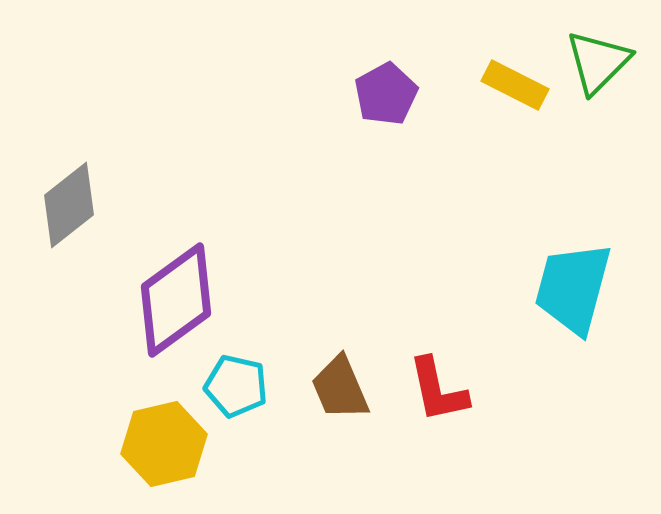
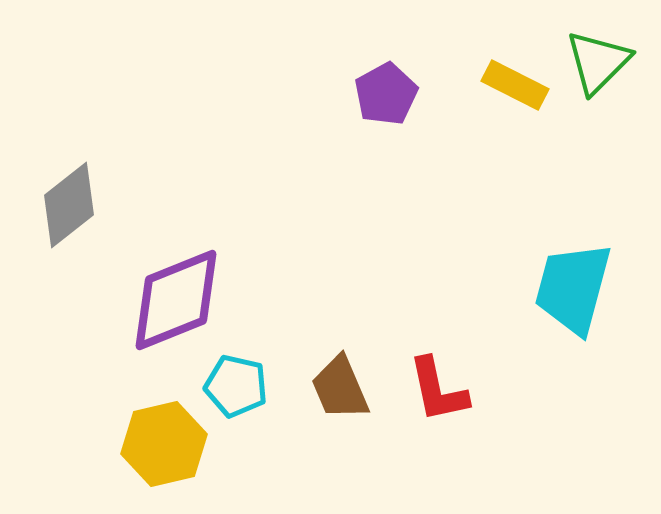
purple diamond: rotated 14 degrees clockwise
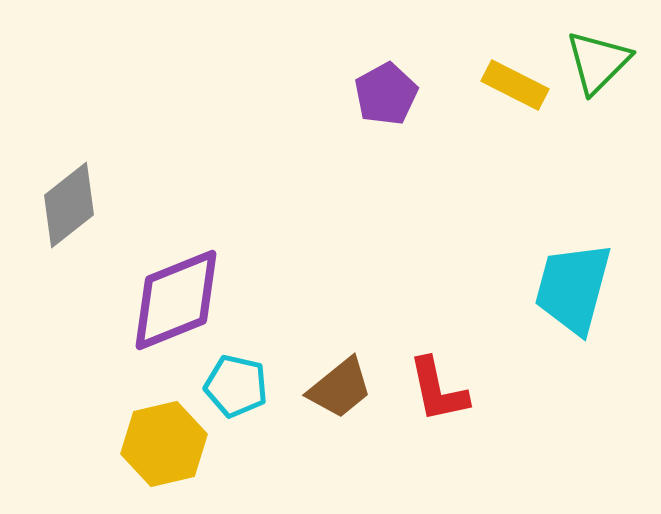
brown trapezoid: rotated 106 degrees counterclockwise
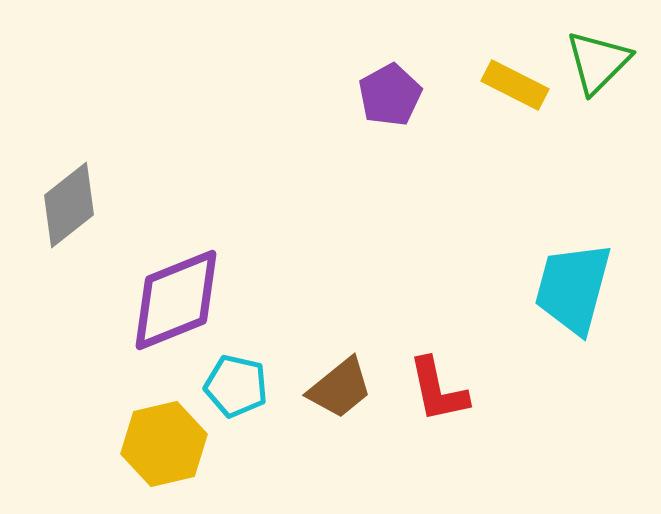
purple pentagon: moved 4 px right, 1 px down
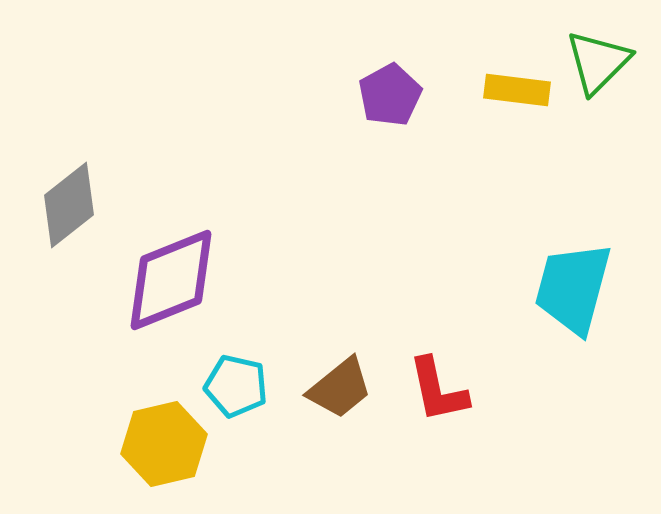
yellow rectangle: moved 2 px right, 5 px down; rotated 20 degrees counterclockwise
purple diamond: moved 5 px left, 20 px up
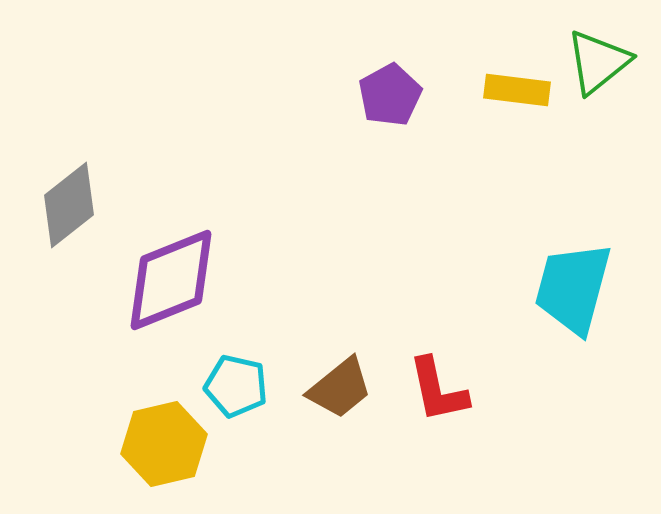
green triangle: rotated 6 degrees clockwise
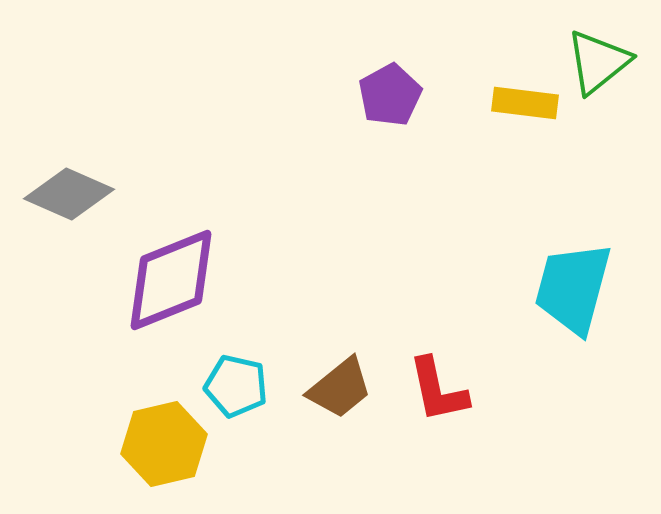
yellow rectangle: moved 8 px right, 13 px down
gray diamond: moved 11 px up; rotated 62 degrees clockwise
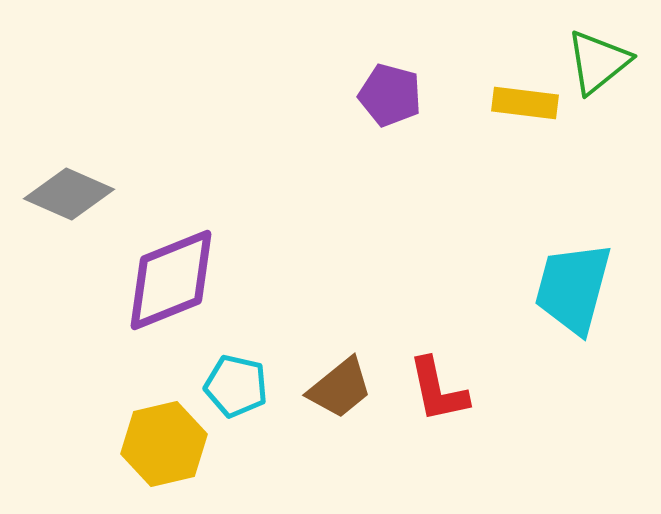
purple pentagon: rotated 28 degrees counterclockwise
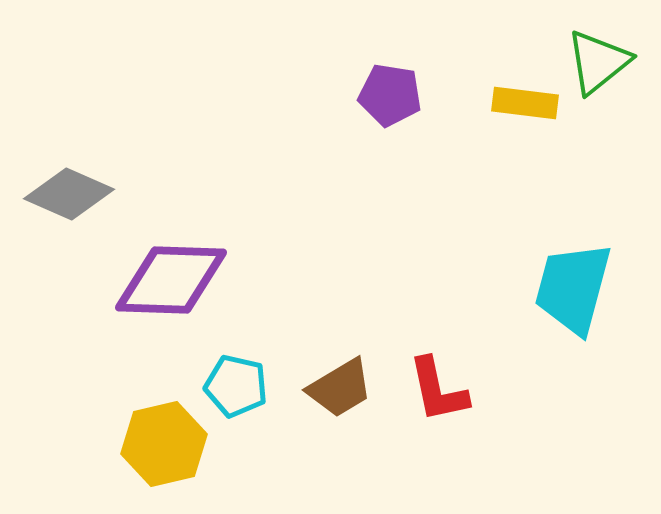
purple pentagon: rotated 6 degrees counterclockwise
purple diamond: rotated 24 degrees clockwise
brown trapezoid: rotated 8 degrees clockwise
